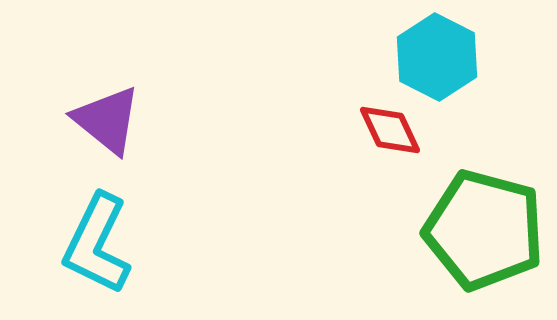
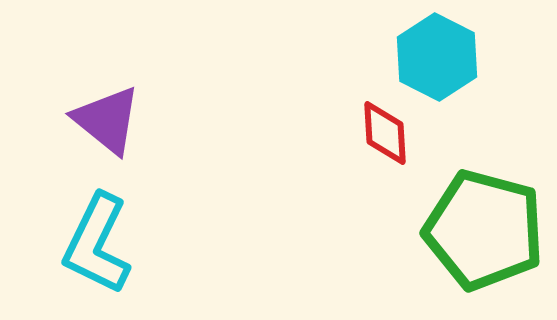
red diamond: moved 5 px left, 3 px down; rotated 22 degrees clockwise
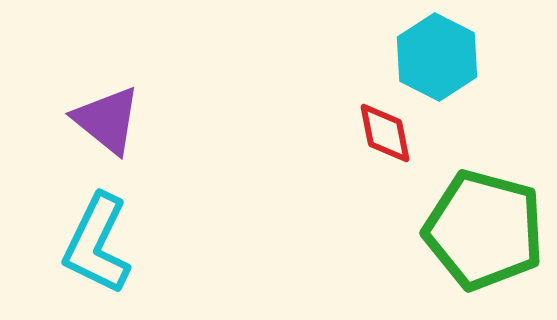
red diamond: rotated 8 degrees counterclockwise
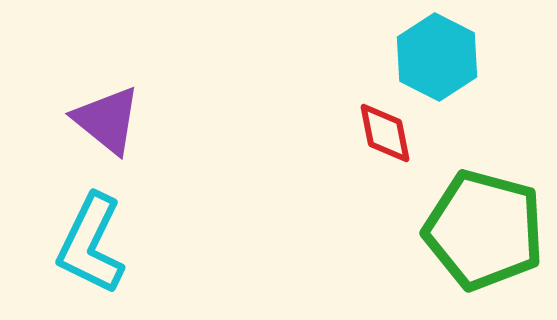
cyan L-shape: moved 6 px left
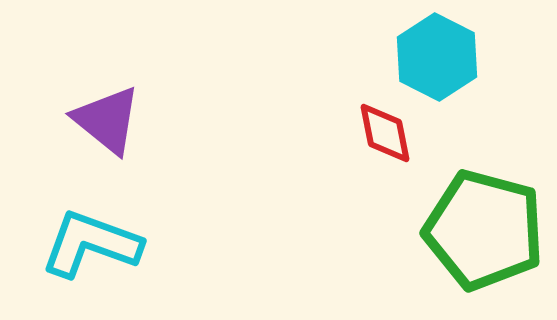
cyan L-shape: rotated 84 degrees clockwise
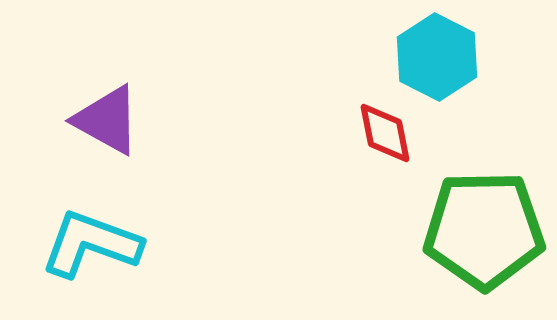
purple triangle: rotated 10 degrees counterclockwise
green pentagon: rotated 16 degrees counterclockwise
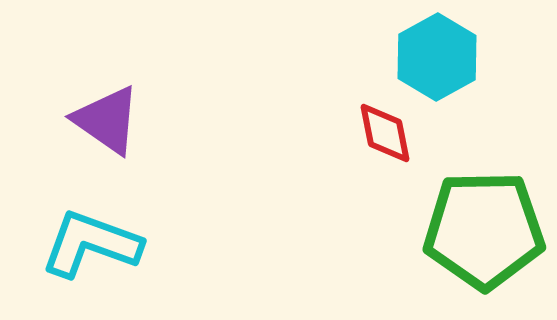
cyan hexagon: rotated 4 degrees clockwise
purple triangle: rotated 6 degrees clockwise
